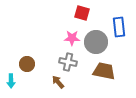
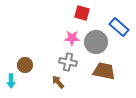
blue rectangle: rotated 42 degrees counterclockwise
brown circle: moved 2 px left, 1 px down
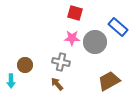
red square: moved 7 px left
blue rectangle: moved 1 px left
gray circle: moved 1 px left
gray cross: moved 7 px left
brown trapezoid: moved 5 px right, 10 px down; rotated 40 degrees counterclockwise
brown arrow: moved 1 px left, 2 px down
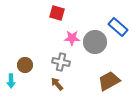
red square: moved 18 px left
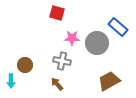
gray circle: moved 2 px right, 1 px down
gray cross: moved 1 px right, 1 px up
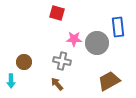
blue rectangle: rotated 42 degrees clockwise
pink star: moved 2 px right, 1 px down
brown circle: moved 1 px left, 3 px up
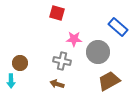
blue rectangle: rotated 42 degrees counterclockwise
gray circle: moved 1 px right, 9 px down
brown circle: moved 4 px left, 1 px down
brown arrow: rotated 32 degrees counterclockwise
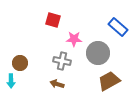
red square: moved 4 px left, 7 px down
gray circle: moved 1 px down
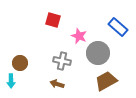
pink star: moved 5 px right, 3 px up; rotated 21 degrees clockwise
brown trapezoid: moved 3 px left
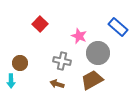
red square: moved 13 px left, 4 px down; rotated 28 degrees clockwise
brown trapezoid: moved 14 px left, 1 px up
